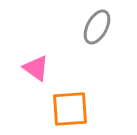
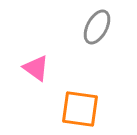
orange square: moved 10 px right; rotated 12 degrees clockwise
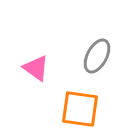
gray ellipse: moved 29 px down
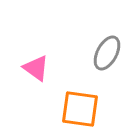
gray ellipse: moved 10 px right, 3 px up
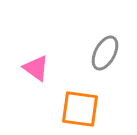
gray ellipse: moved 2 px left
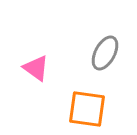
orange square: moved 7 px right
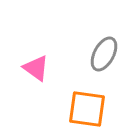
gray ellipse: moved 1 px left, 1 px down
